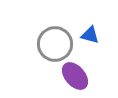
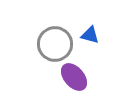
purple ellipse: moved 1 px left, 1 px down
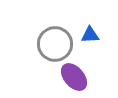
blue triangle: rotated 18 degrees counterclockwise
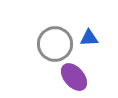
blue triangle: moved 1 px left, 3 px down
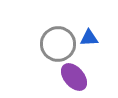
gray circle: moved 3 px right
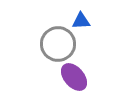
blue triangle: moved 8 px left, 17 px up
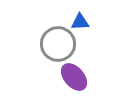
blue triangle: moved 1 px left, 1 px down
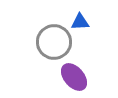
gray circle: moved 4 px left, 2 px up
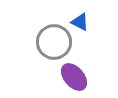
blue triangle: rotated 30 degrees clockwise
